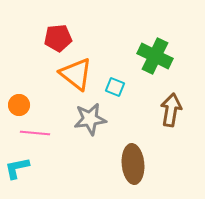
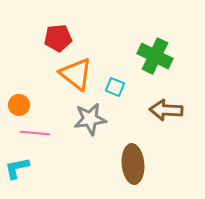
brown arrow: moved 5 px left; rotated 96 degrees counterclockwise
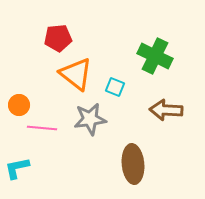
pink line: moved 7 px right, 5 px up
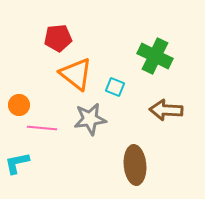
brown ellipse: moved 2 px right, 1 px down
cyan L-shape: moved 5 px up
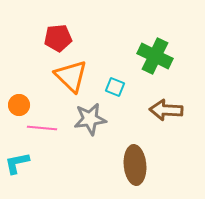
orange triangle: moved 5 px left, 2 px down; rotated 6 degrees clockwise
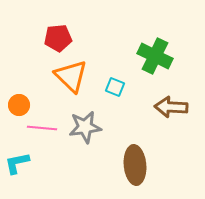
brown arrow: moved 5 px right, 3 px up
gray star: moved 5 px left, 8 px down
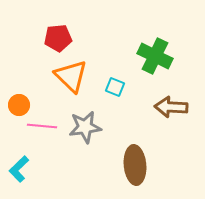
pink line: moved 2 px up
cyan L-shape: moved 2 px right, 6 px down; rotated 32 degrees counterclockwise
